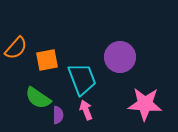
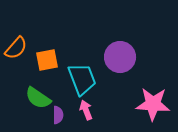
pink star: moved 8 px right
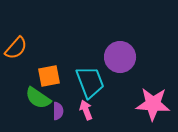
orange square: moved 2 px right, 16 px down
cyan trapezoid: moved 8 px right, 3 px down
purple semicircle: moved 4 px up
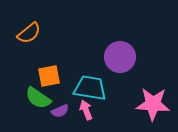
orange semicircle: moved 13 px right, 15 px up; rotated 10 degrees clockwise
cyan trapezoid: moved 6 px down; rotated 60 degrees counterclockwise
purple semicircle: moved 2 px right; rotated 66 degrees clockwise
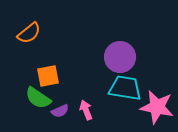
orange square: moved 1 px left
cyan trapezoid: moved 35 px right
pink star: moved 4 px right, 3 px down; rotated 8 degrees clockwise
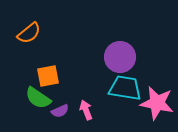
pink star: moved 4 px up
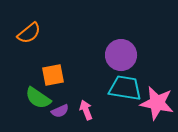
purple circle: moved 1 px right, 2 px up
orange square: moved 5 px right, 1 px up
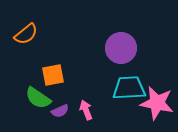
orange semicircle: moved 3 px left, 1 px down
purple circle: moved 7 px up
cyan trapezoid: moved 4 px right; rotated 12 degrees counterclockwise
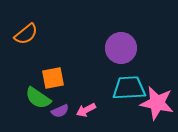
orange square: moved 3 px down
pink arrow: rotated 96 degrees counterclockwise
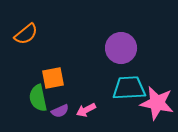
green semicircle: rotated 44 degrees clockwise
